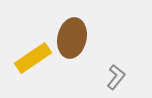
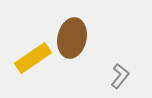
gray L-shape: moved 4 px right, 1 px up
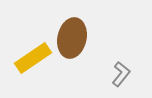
gray L-shape: moved 1 px right, 2 px up
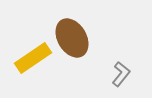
brown ellipse: rotated 42 degrees counterclockwise
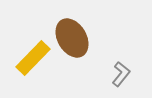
yellow rectangle: rotated 12 degrees counterclockwise
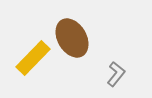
gray L-shape: moved 5 px left
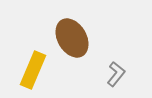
yellow rectangle: moved 12 px down; rotated 21 degrees counterclockwise
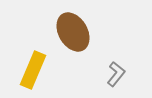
brown ellipse: moved 1 px right, 6 px up
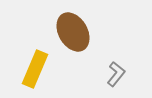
yellow rectangle: moved 2 px right, 1 px up
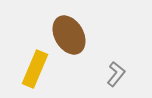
brown ellipse: moved 4 px left, 3 px down
